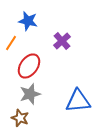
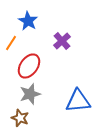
blue star: rotated 18 degrees clockwise
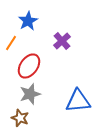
blue star: rotated 12 degrees clockwise
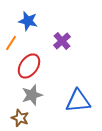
blue star: rotated 30 degrees counterclockwise
gray star: moved 2 px right, 1 px down
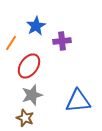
blue star: moved 8 px right, 5 px down; rotated 30 degrees clockwise
purple cross: rotated 36 degrees clockwise
brown star: moved 5 px right
